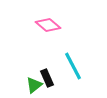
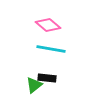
cyan line: moved 22 px left, 17 px up; rotated 52 degrees counterclockwise
black rectangle: rotated 60 degrees counterclockwise
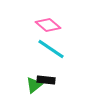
cyan line: rotated 24 degrees clockwise
black rectangle: moved 1 px left, 2 px down
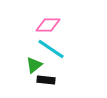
pink diamond: rotated 40 degrees counterclockwise
green triangle: moved 20 px up
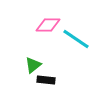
cyan line: moved 25 px right, 10 px up
green triangle: moved 1 px left
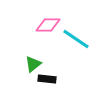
green triangle: moved 1 px up
black rectangle: moved 1 px right, 1 px up
